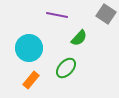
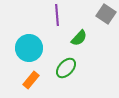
purple line: rotated 75 degrees clockwise
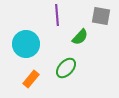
gray square: moved 5 px left, 2 px down; rotated 24 degrees counterclockwise
green semicircle: moved 1 px right, 1 px up
cyan circle: moved 3 px left, 4 px up
orange rectangle: moved 1 px up
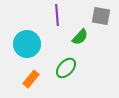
cyan circle: moved 1 px right
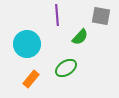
green ellipse: rotated 15 degrees clockwise
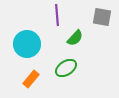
gray square: moved 1 px right, 1 px down
green semicircle: moved 5 px left, 1 px down
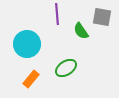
purple line: moved 1 px up
green semicircle: moved 6 px right, 7 px up; rotated 102 degrees clockwise
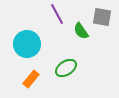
purple line: rotated 25 degrees counterclockwise
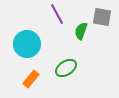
green semicircle: rotated 54 degrees clockwise
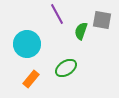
gray square: moved 3 px down
